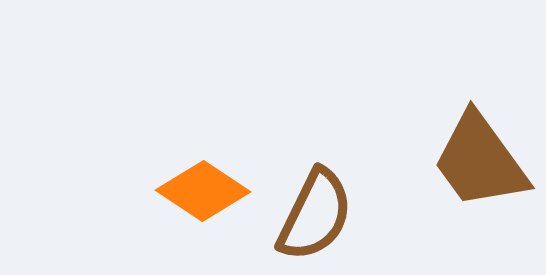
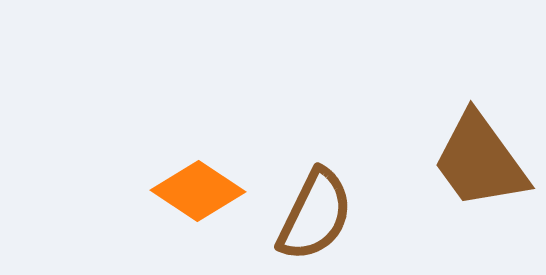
orange diamond: moved 5 px left
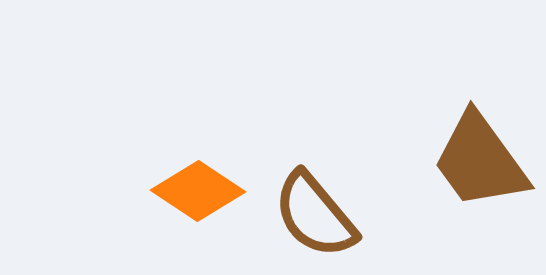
brown semicircle: rotated 114 degrees clockwise
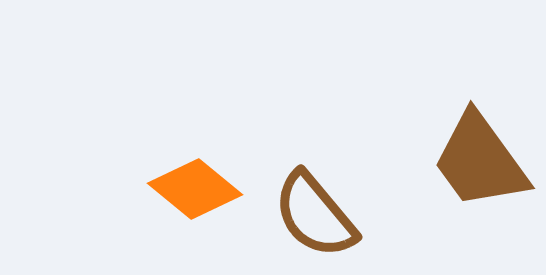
orange diamond: moved 3 px left, 2 px up; rotated 6 degrees clockwise
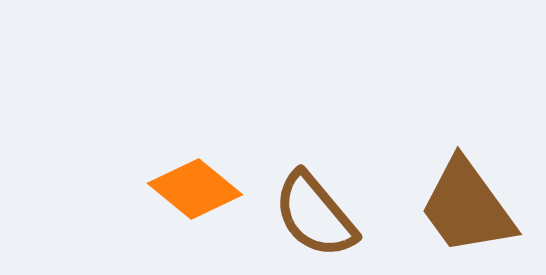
brown trapezoid: moved 13 px left, 46 px down
